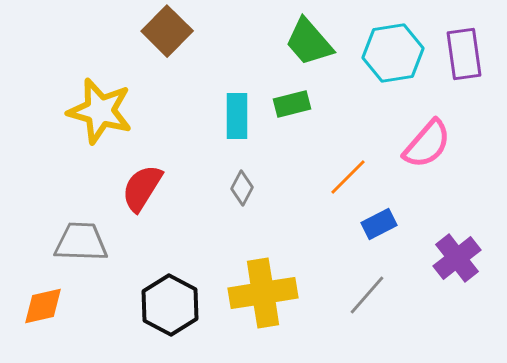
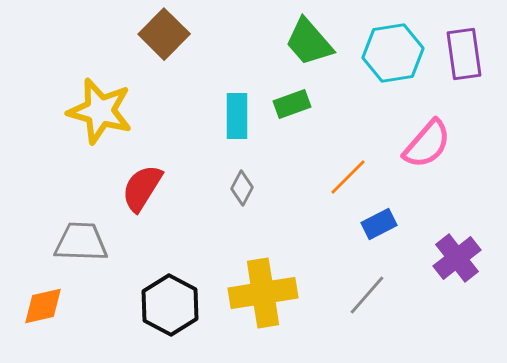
brown square: moved 3 px left, 3 px down
green rectangle: rotated 6 degrees counterclockwise
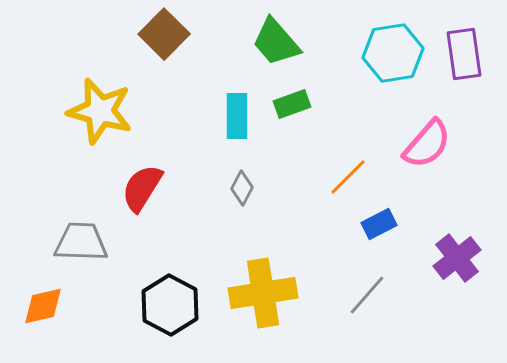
green trapezoid: moved 33 px left
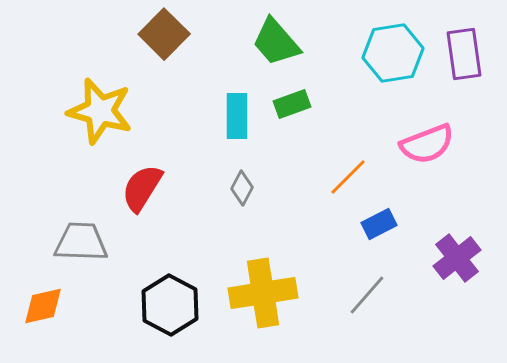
pink semicircle: rotated 28 degrees clockwise
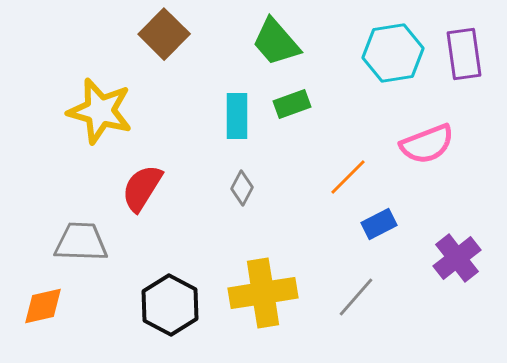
gray line: moved 11 px left, 2 px down
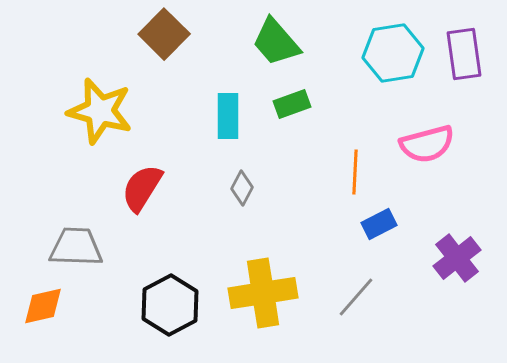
cyan rectangle: moved 9 px left
pink semicircle: rotated 6 degrees clockwise
orange line: moved 7 px right, 5 px up; rotated 42 degrees counterclockwise
gray trapezoid: moved 5 px left, 5 px down
black hexagon: rotated 4 degrees clockwise
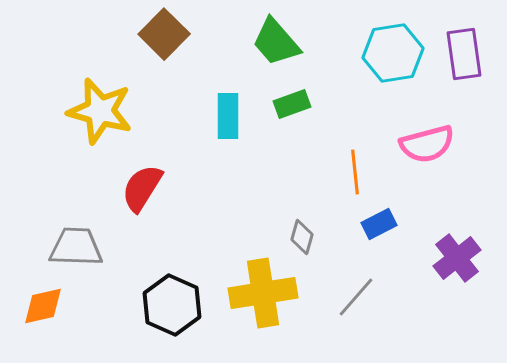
orange line: rotated 9 degrees counterclockwise
gray diamond: moved 60 px right, 49 px down; rotated 12 degrees counterclockwise
black hexagon: moved 2 px right; rotated 8 degrees counterclockwise
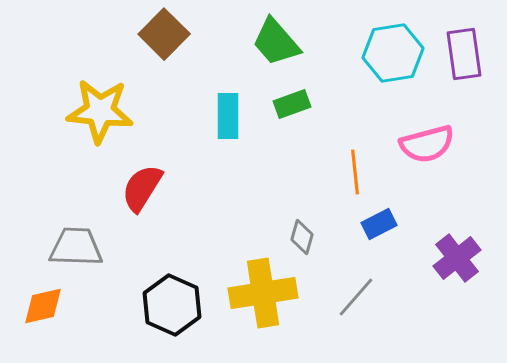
yellow star: rotated 10 degrees counterclockwise
